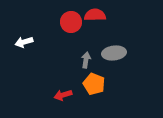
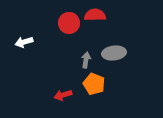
red circle: moved 2 px left, 1 px down
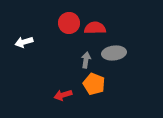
red semicircle: moved 13 px down
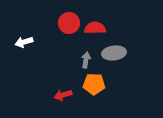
orange pentagon: rotated 20 degrees counterclockwise
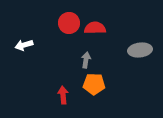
white arrow: moved 3 px down
gray ellipse: moved 26 px right, 3 px up
red arrow: rotated 102 degrees clockwise
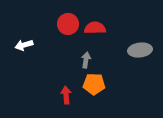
red circle: moved 1 px left, 1 px down
red arrow: moved 3 px right
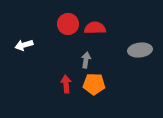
red arrow: moved 11 px up
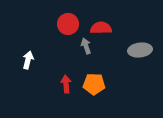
red semicircle: moved 6 px right
white arrow: moved 4 px right, 15 px down; rotated 120 degrees clockwise
gray arrow: moved 14 px up; rotated 28 degrees counterclockwise
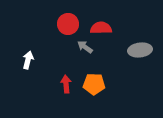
gray arrow: moved 1 px left, 1 px down; rotated 35 degrees counterclockwise
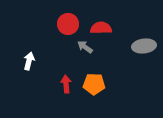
gray ellipse: moved 4 px right, 4 px up
white arrow: moved 1 px right, 1 px down
